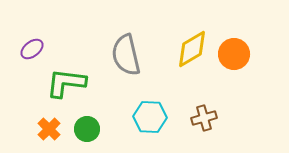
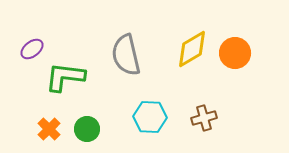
orange circle: moved 1 px right, 1 px up
green L-shape: moved 1 px left, 6 px up
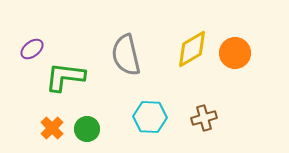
orange cross: moved 3 px right, 1 px up
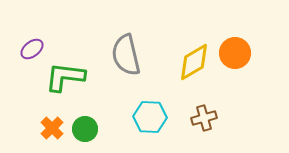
yellow diamond: moved 2 px right, 13 px down
green circle: moved 2 px left
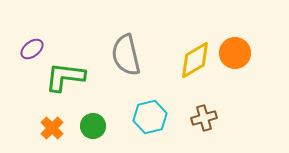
yellow diamond: moved 1 px right, 2 px up
cyan hexagon: rotated 16 degrees counterclockwise
green circle: moved 8 px right, 3 px up
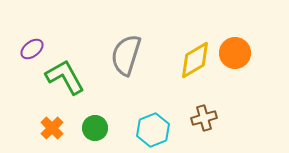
gray semicircle: rotated 30 degrees clockwise
green L-shape: rotated 54 degrees clockwise
cyan hexagon: moved 3 px right, 13 px down; rotated 8 degrees counterclockwise
green circle: moved 2 px right, 2 px down
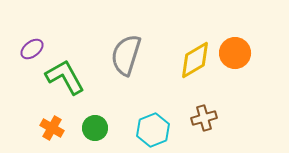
orange cross: rotated 15 degrees counterclockwise
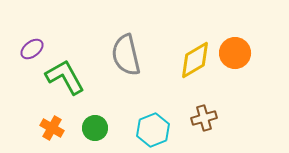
gray semicircle: rotated 30 degrees counterclockwise
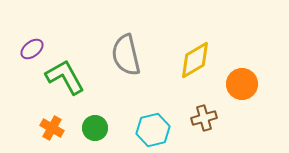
orange circle: moved 7 px right, 31 px down
cyan hexagon: rotated 8 degrees clockwise
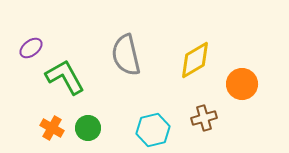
purple ellipse: moved 1 px left, 1 px up
green circle: moved 7 px left
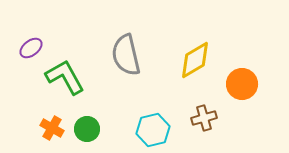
green circle: moved 1 px left, 1 px down
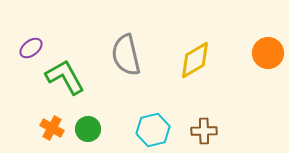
orange circle: moved 26 px right, 31 px up
brown cross: moved 13 px down; rotated 15 degrees clockwise
green circle: moved 1 px right
